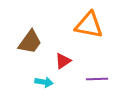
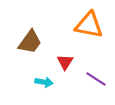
red triangle: moved 2 px right, 1 px down; rotated 24 degrees counterclockwise
purple line: moved 1 px left; rotated 35 degrees clockwise
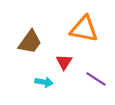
orange triangle: moved 5 px left, 4 px down
red triangle: moved 1 px left
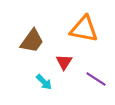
brown trapezoid: moved 2 px right, 1 px up
cyan arrow: rotated 36 degrees clockwise
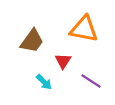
red triangle: moved 1 px left, 1 px up
purple line: moved 5 px left, 2 px down
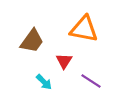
red triangle: moved 1 px right
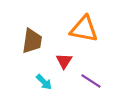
brown trapezoid: rotated 28 degrees counterclockwise
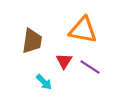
orange triangle: moved 1 px left, 1 px down
purple line: moved 1 px left, 14 px up
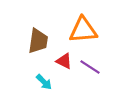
orange triangle: rotated 16 degrees counterclockwise
brown trapezoid: moved 6 px right
red triangle: rotated 36 degrees counterclockwise
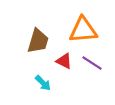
brown trapezoid: rotated 8 degrees clockwise
purple line: moved 2 px right, 4 px up
cyan arrow: moved 1 px left, 1 px down
